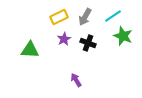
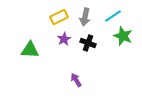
gray arrow: rotated 18 degrees counterclockwise
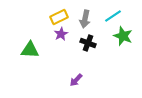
gray arrow: moved 2 px down
purple star: moved 3 px left, 5 px up
purple arrow: rotated 104 degrees counterclockwise
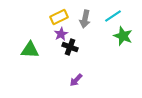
black cross: moved 18 px left, 4 px down
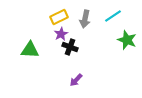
green star: moved 4 px right, 4 px down
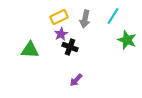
cyan line: rotated 24 degrees counterclockwise
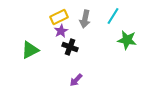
purple star: moved 3 px up
green star: rotated 12 degrees counterclockwise
green triangle: rotated 30 degrees counterclockwise
